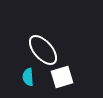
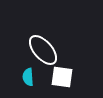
white square: rotated 25 degrees clockwise
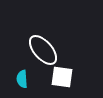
cyan semicircle: moved 6 px left, 2 px down
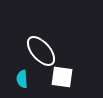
white ellipse: moved 2 px left, 1 px down
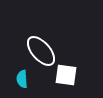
white square: moved 4 px right, 2 px up
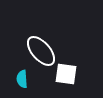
white square: moved 1 px up
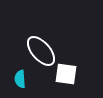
cyan semicircle: moved 2 px left
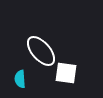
white square: moved 1 px up
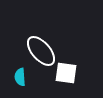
cyan semicircle: moved 2 px up
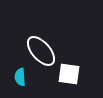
white square: moved 3 px right, 1 px down
